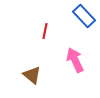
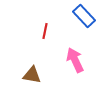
brown triangle: rotated 30 degrees counterclockwise
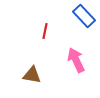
pink arrow: moved 1 px right
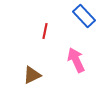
brown triangle: rotated 36 degrees counterclockwise
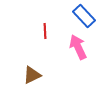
red line: rotated 14 degrees counterclockwise
pink arrow: moved 2 px right, 13 px up
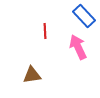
brown triangle: rotated 18 degrees clockwise
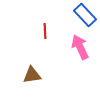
blue rectangle: moved 1 px right, 1 px up
pink arrow: moved 2 px right
